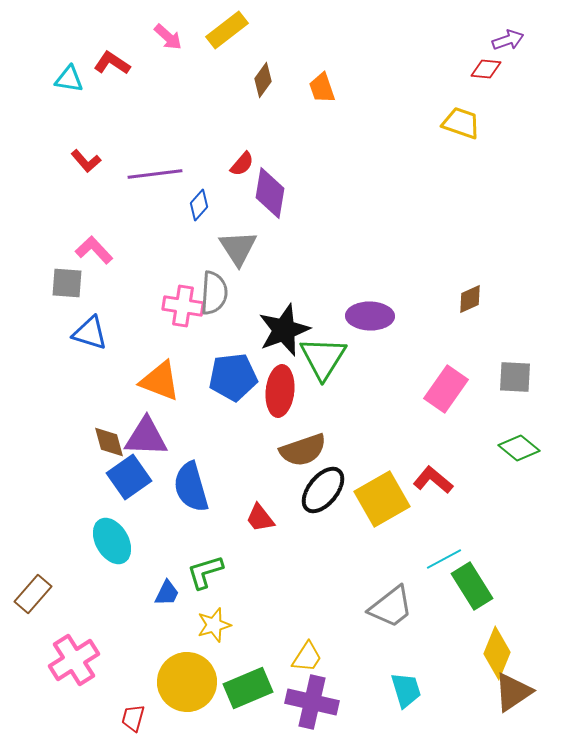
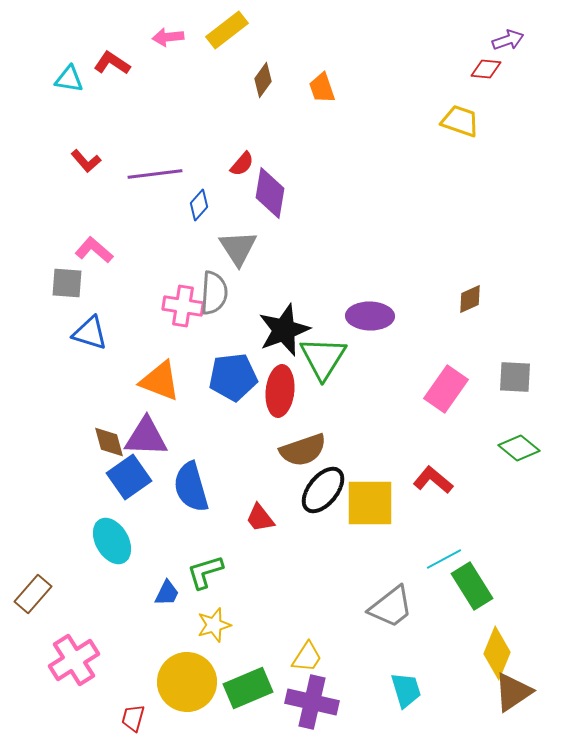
pink arrow at (168, 37): rotated 132 degrees clockwise
yellow trapezoid at (461, 123): moved 1 px left, 2 px up
pink L-shape at (94, 250): rotated 6 degrees counterclockwise
yellow square at (382, 499): moved 12 px left, 4 px down; rotated 30 degrees clockwise
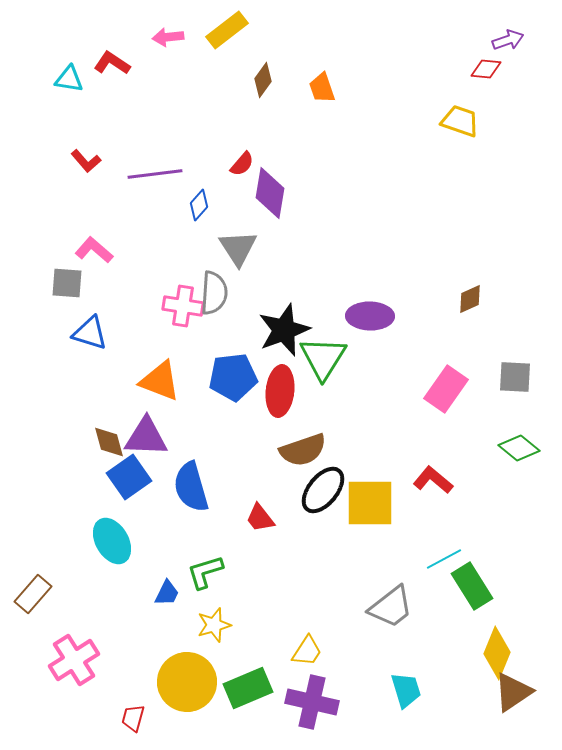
yellow trapezoid at (307, 657): moved 6 px up
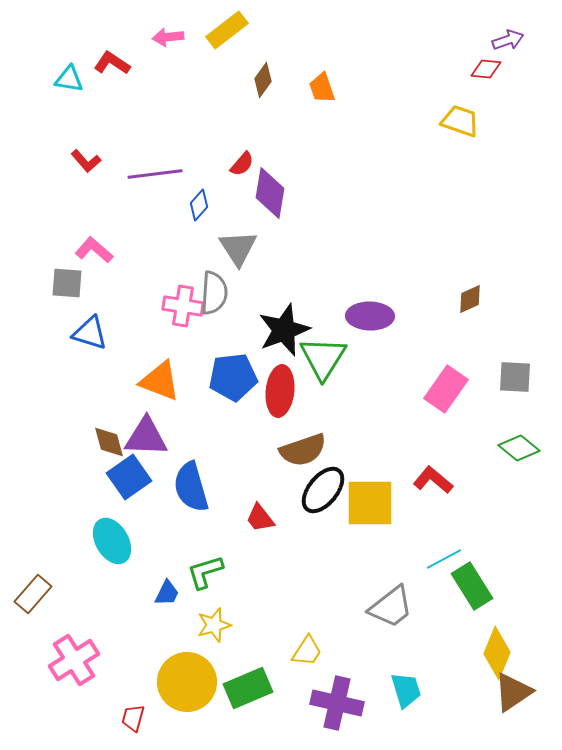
purple cross at (312, 702): moved 25 px right, 1 px down
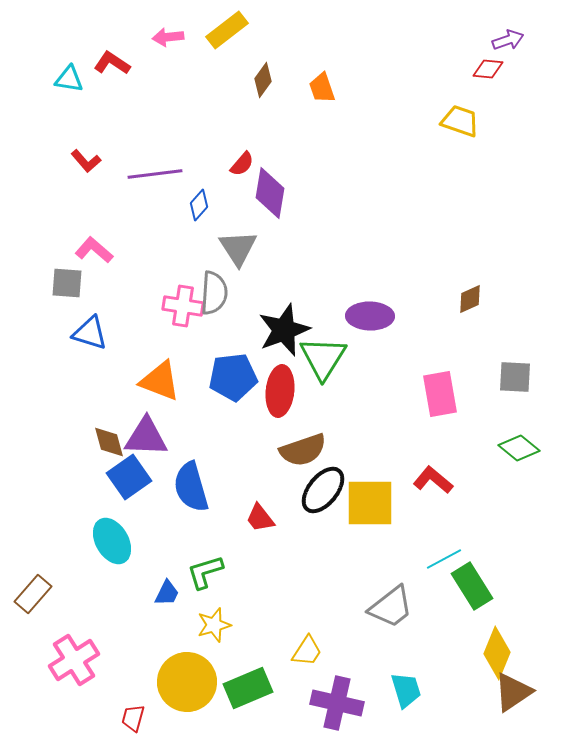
red diamond at (486, 69): moved 2 px right
pink rectangle at (446, 389): moved 6 px left, 5 px down; rotated 45 degrees counterclockwise
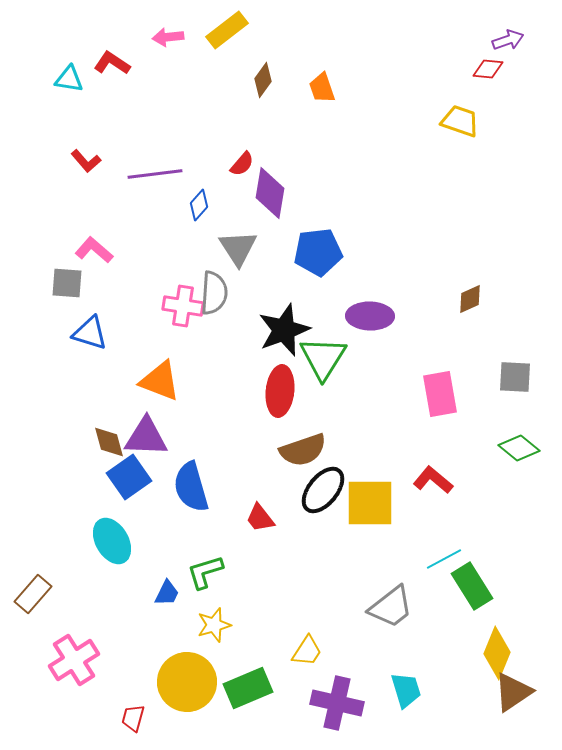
blue pentagon at (233, 377): moved 85 px right, 125 px up
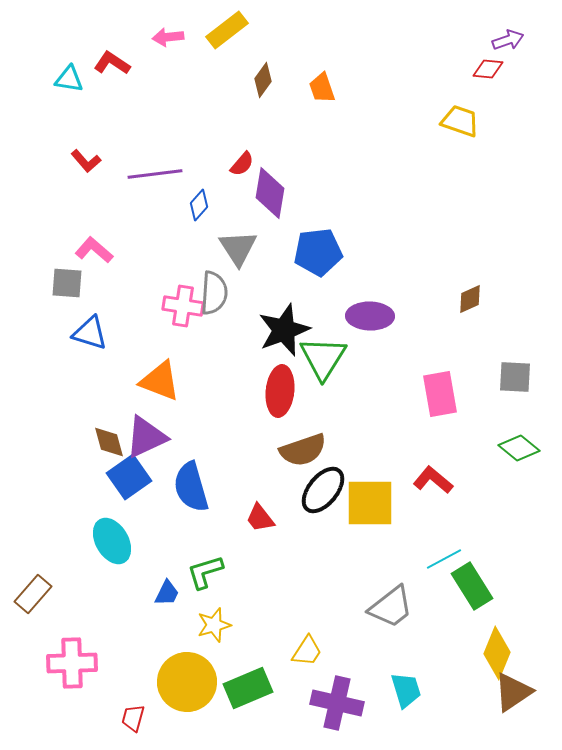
purple triangle at (146, 437): rotated 27 degrees counterclockwise
pink cross at (74, 660): moved 2 px left, 3 px down; rotated 30 degrees clockwise
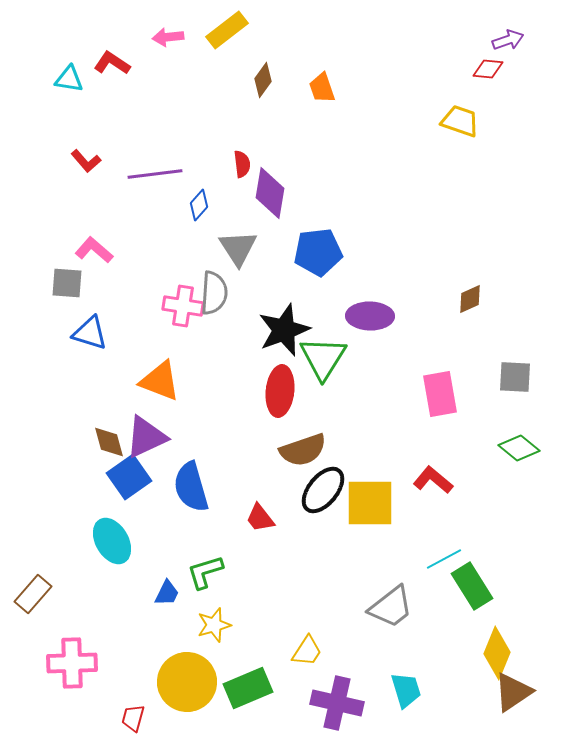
red semicircle at (242, 164): rotated 48 degrees counterclockwise
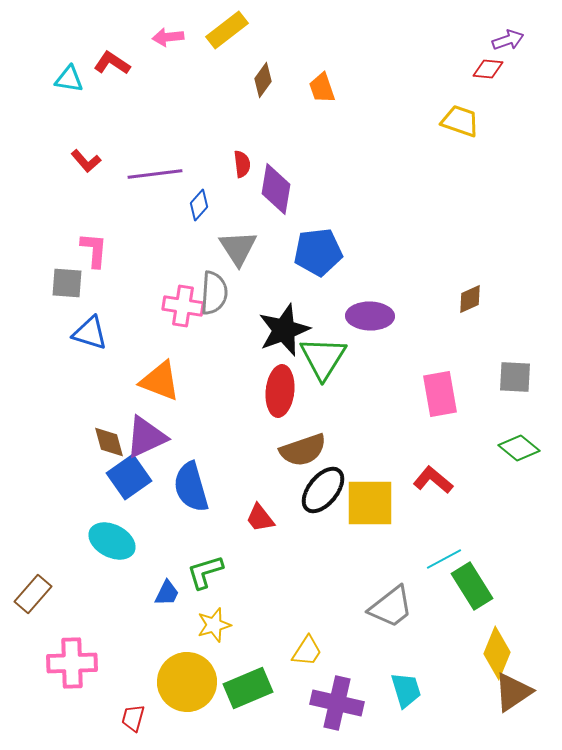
purple diamond at (270, 193): moved 6 px right, 4 px up
pink L-shape at (94, 250): rotated 54 degrees clockwise
cyan ellipse at (112, 541): rotated 33 degrees counterclockwise
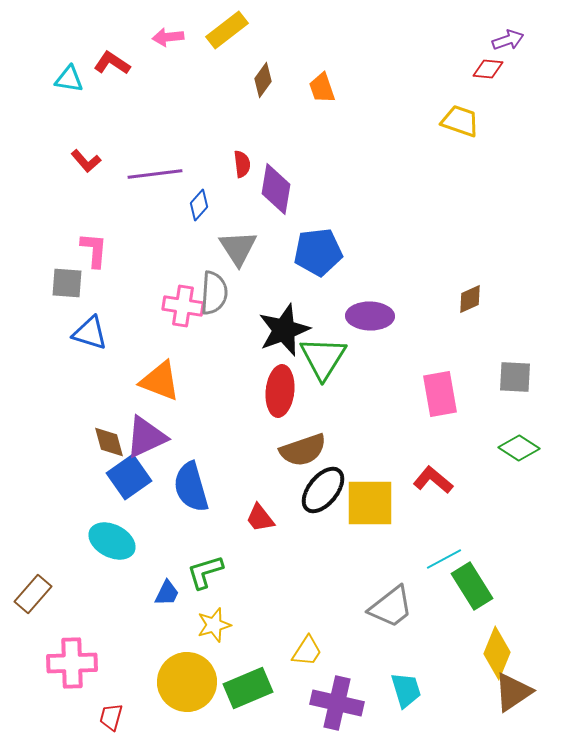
green diamond at (519, 448): rotated 6 degrees counterclockwise
red trapezoid at (133, 718): moved 22 px left, 1 px up
